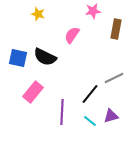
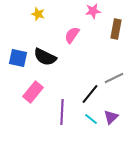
purple triangle: moved 1 px down; rotated 28 degrees counterclockwise
cyan line: moved 1 px right, 2 px up
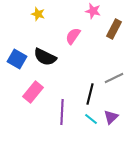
pink star: rotated 21 degrees clockwise
brown rectangle: moved 2 px left; rotated 18 degrees clockwise
pink semicircle: moved 1 px right, 1 px down
blue square: moved 1 px left, 1 px down; rotated 18 degrees clockwise
black line: rotated 25 degrees counterclockwise
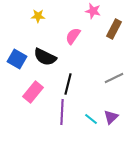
yellow star: moved 2 px down; rotated 16 degrees counterclockwise
black line: moved 22 px left, 10 px up
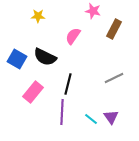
purple triangle: rotated 21 degrees counterclockwise
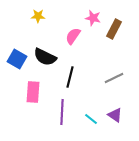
pink star: moved 7 px down
black line: moved 2 px right, 7 px up
pink rectangle: rotated 35 degrees counterclockwise
purple triangle: moved 4 px right, 2 px up; rotated 21 degrees counterclockwise
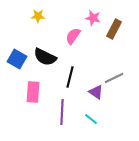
purple triangle: moved 19 px left, 23 px up
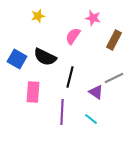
yellow star: rotated 16 degrees counterclockwise
brown rectangle: moved 11 px down
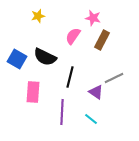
brown rectangle: moved 12 px left
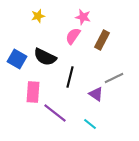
pink star: moved 10 px left, 1 px up
purple triangle: moved 2 px down
purple line: moved 7 px left, 1 px down; rotated 55 degrees counterclockwise
cyan line: moved 1 px left, 5 px down
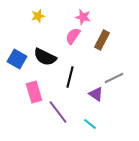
pink rectangle: moved 1 px right; rotated 20 degrees counterclockwise
purple line: moved 3 px right, 1 px up; rotated 15 degrees clockwise
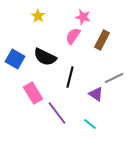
yellow star: rotated 24 degrees counterclockwise
blue square: moved 2 px left
pink rectangle: moved 1 px left, 1 px down; rotated 15 degrees counterclockwise
purple line: moved 1 px left, 1 px down
